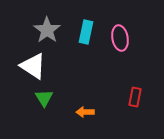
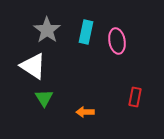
pink ellipse: moved 3 px left, 3 px down
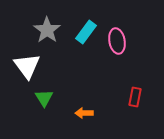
cyan rectangle: rotated 25 degrees clockwise
white triangle: moved 6 px left; rotated 20 degrees clockwise
orange arrow: moved 1 px left, 1 px down
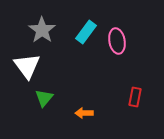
gray star: moved 5 px left
green triangle: rotated 12 degrees clockwise
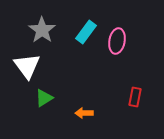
pink ellipse: rotated 20 degrees clockwise
green triangle: rotated 18 degrees clockwise
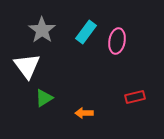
red rectangle: rotated 66 degrees clockwise
